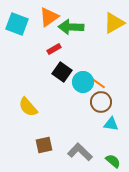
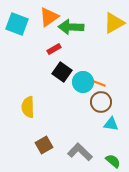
orange line: rotated 14 degrees counterclockwise
yellow semicircle: rotated 40 degrees clockwise
brown square: rotated 18 degrees counterclockwise
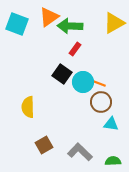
green arrow: moved 1 px left, 1 px up
red rectangle: moved 21 px right; rotated 24 degrees counterclockwise
black square: moved 2 px down
green semicircle: rotated 42 degrees counterclockwise
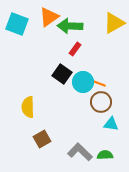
brown square: moved 2 px left, 6 px up
green semicircle: moved 8 px left, 6 px up
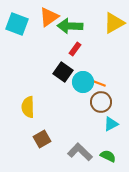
black square: moved 1 px right, 2 px up
cyan triangle: rotated 35 degrees counterclockwise
green semicircle: moved 3 px right, 1 px down; rotated 28 degrees clockwise
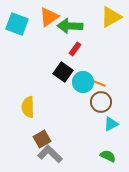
yellow triangle: moved 3 px left, 6 px up
gray L-shape: moved 30 px left, 2 px down
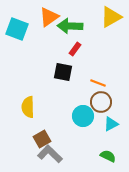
cyan square: moved 5 px down
black square: rotated 24 degrees counterclockwise
cyan circle: moved 34 px down
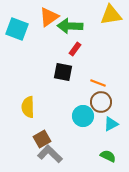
yellow triangle: moved 2 px up; rotated 20 degrees clockwise
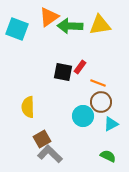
yellow triangle: moved 11 px left, 10 px down
red rectangle: moved 5 px right, 18 px down
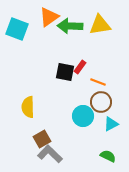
black square: moved 2 px right
orange line: moved 1 px up
